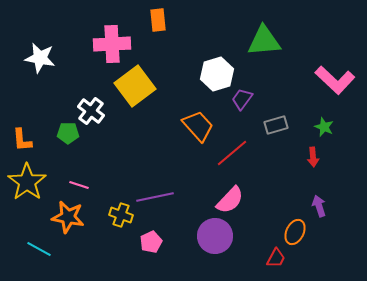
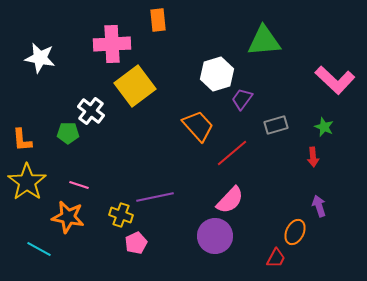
pink pentagon: moved 15 px left, 1 px down
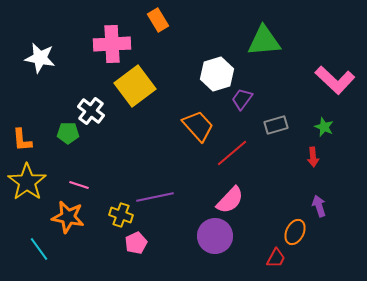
orange rectangle: rotated 25 degrees counterclockwise
cyan line: rotated 25 degrees clockwise
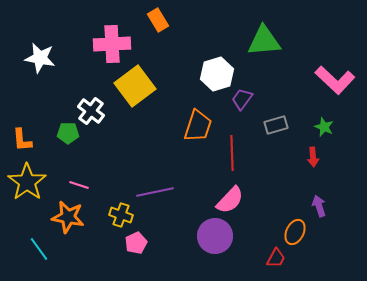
orange trapezoid: rotated 60 degrees clockwise
red line: rotated 52 degrees counterclockwise
purple line: moved 5 px up
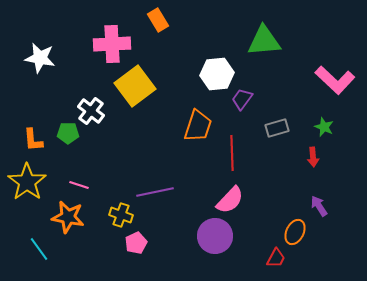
white hexagon: rotated 12 degrees clockwise
gray rectangle: moved 1 px right, 3 px down
orange L-shape: moved 11 px right
purple arrow: rotated 15 degrees counterclockwise
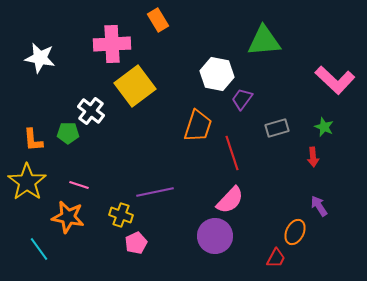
white hexagon: rotated 16 degrees clockwise
red line: rotated 16 degrees counterclockwise
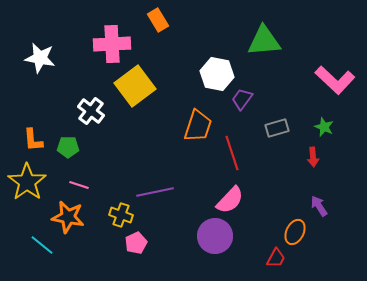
green pentagon: moved 14 px down
cyan line: moved 3 px right, 4 px up; rotated 15 degrees counterclockwise
